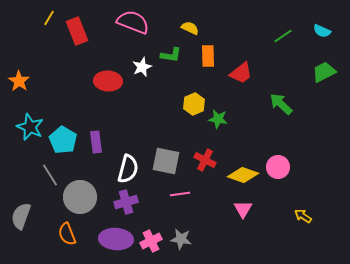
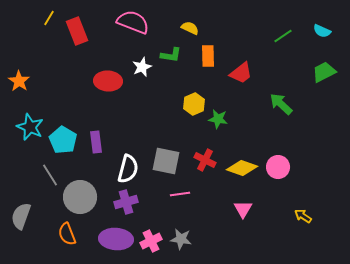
yellow diamond: moved 1 px left, 7 px up
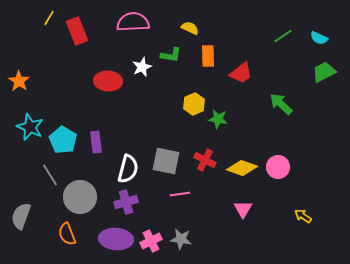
pink semicircle: rotated 24 degrees counterclockwise
cyan semicircle: moved 3 px left, 7 px down
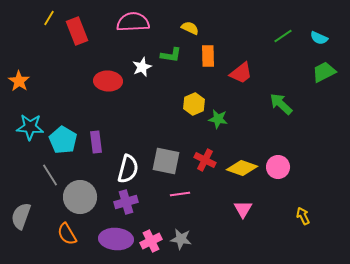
cyan star: rotated 20 degrees counterclockwise
yellow arrow: rotated 30 degrees clockwise
orange semicircle: rotated 10 degrees counterclockwise
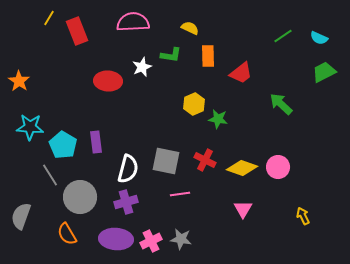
cyan pentagon: moved 5 px down
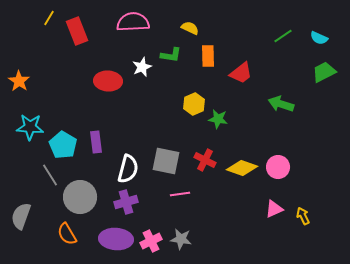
green arrow: rotated 25 degrees counterclockwise
pink triangle: moved 31 px right; rotated 36 degrees clockwise
